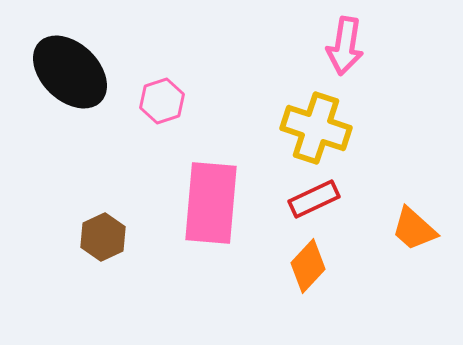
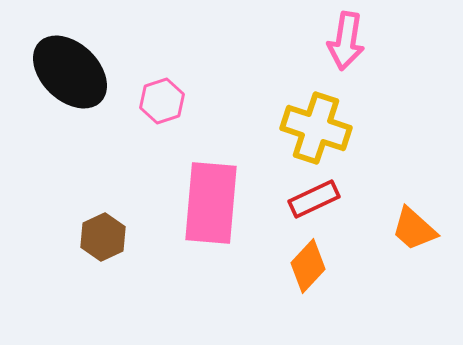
pink arrow: moved 1 px right, 5 px up
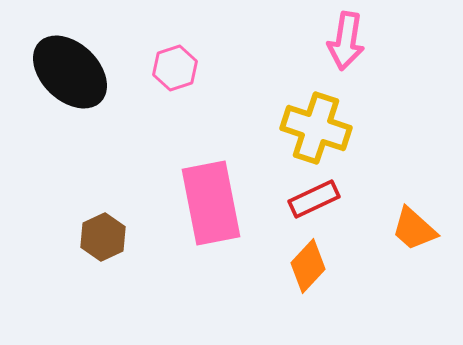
pink hexagon: moved 13 px right, 33 px up
pink rectangle: rotated 16 degrees counterclockwise
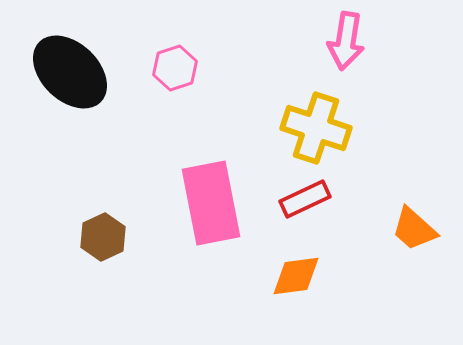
red rectangle: moved 9 px left
orange diamond: moved 12 px left, 10 px down; rotated 40 degrees clockwise
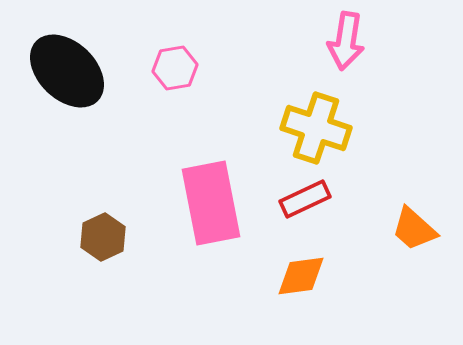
pink hexagon: rotated 9 degrees clockwise
black ellipse: moved 3 px left, 1 px up
orange diamond: moved 5 px right
